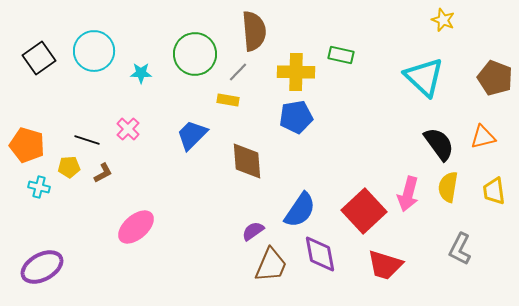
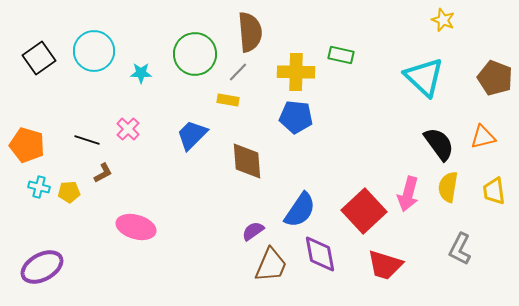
brown semicircle: moved 4 px left, 1 px down
blue pentagon: rotated 16 degrees clockwise
yellow pentagon: moved 25 px down
pink ellipse: rotated 57 degrees clockwise
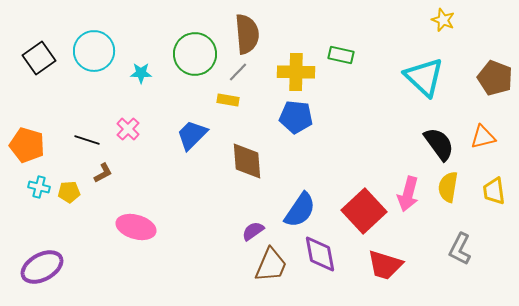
brown semicircle: moved 3 px left, 2 px down
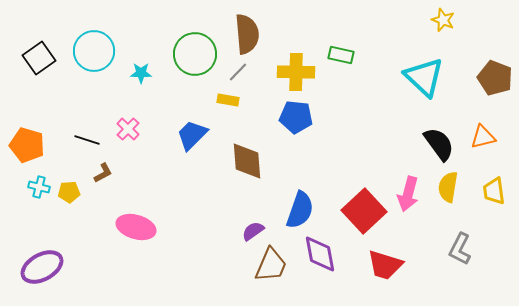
blue semicircle: rotated 15 degrees counterclockwise
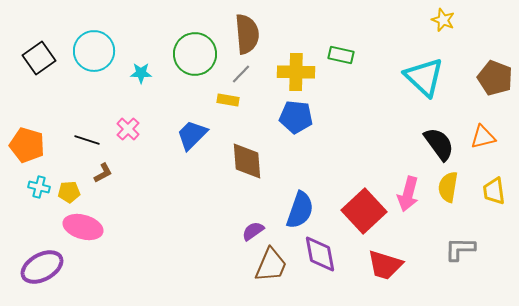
gray line: moved 3 px right, 2 px down
pink ellipse: moved 53 px left
gray L-shape: rotated 64 degrees clockwise
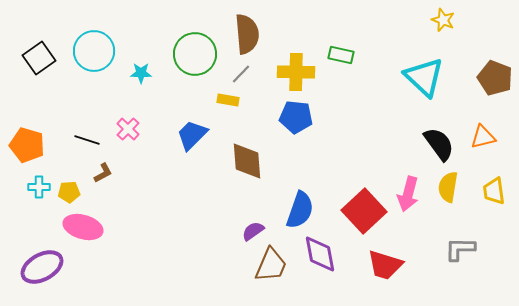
cyan cross: rotated 15 degrees counterclockwise
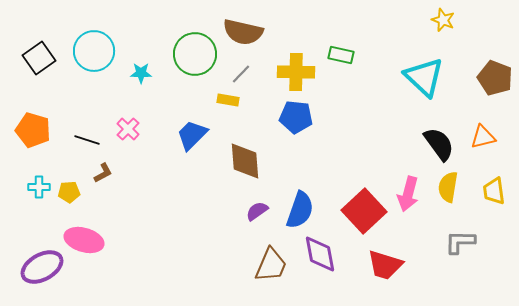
brown semicircle: moved 4 px left, 2 px up; rotated 108 degrees clockwise
orange pentagon: moved 6 px right, 15 px up
brown diamond: moved 2 px left
pink ellipse: moved 1 px right, 13 px down
purple semicircle: moved 4 px right, 20 px up
gray L-shape: moved 7 px up
